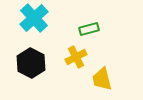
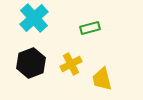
green rectangle: moved 1 px right, 1 px up
yellow cross: moved 5 px left, 7 px down
black hexagon: rotated 12 degrees clockwise
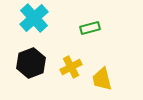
yellow cross: moved 3 px down
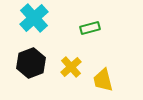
yellow cross: rotated 15 degrees counterclockwise
yellow trapezoid: moved 1 px right, 1 px down
